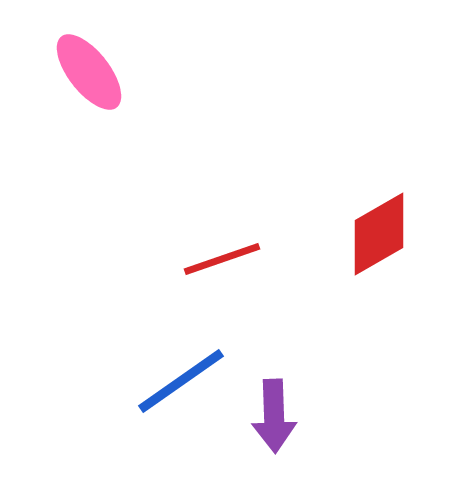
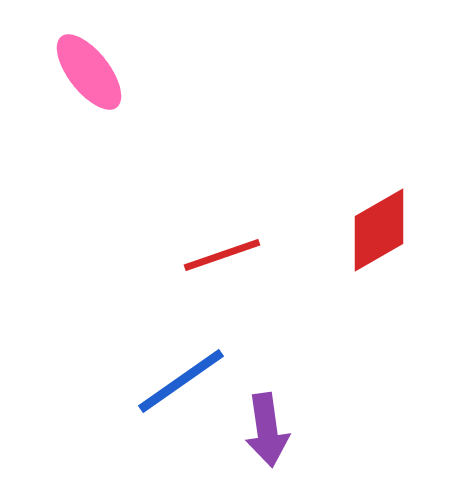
red diamond: moved 4 px up
red line: moved 4 px up
purple arrow: moved 7 px left, 14 px down; rotated 6 degrees counterclockwise
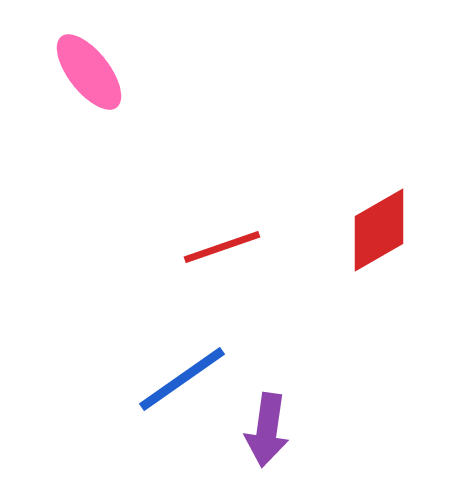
red line: moved 8 px up
blue line: moved 1 px right, 2 px up
purple arrow: rotated 16 degrees clockwise
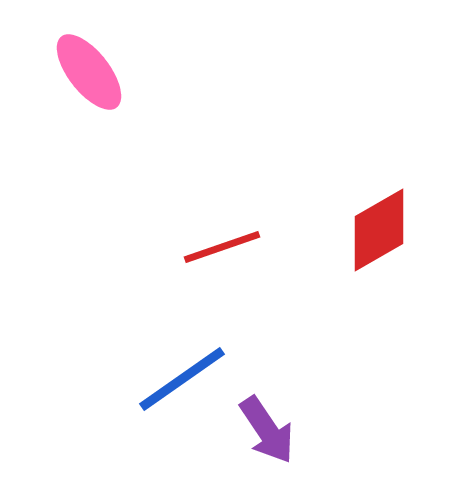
purple arrow: rotated 42 degrees counterclockwise
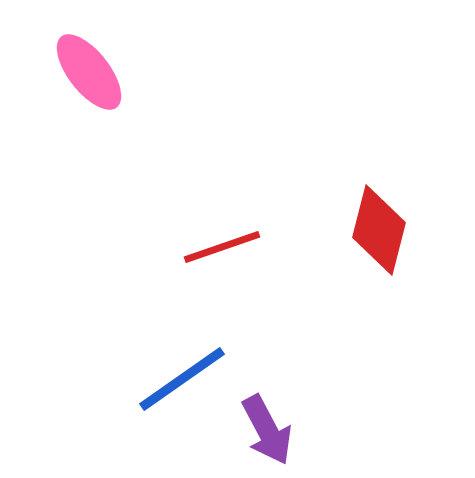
red diamond: rotated 46 degrees counterclockwise
purple arrow: rotated 6 degrees clockwise
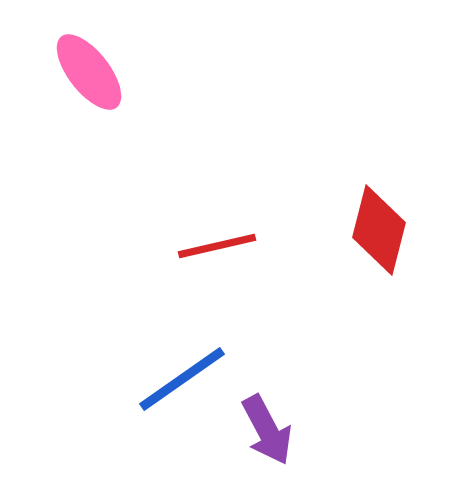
red line: moved 5 px left, 1 px up; rotated 6 degrees clockwise
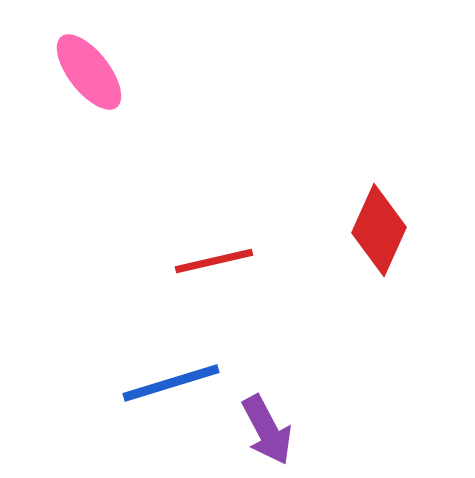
red diamond: rotated 10 degrees clockwise
red line: moved 3 px left, 15 px down
blue line: moved 11 px left, 4 px down; rotated 18 degrees clockwise
